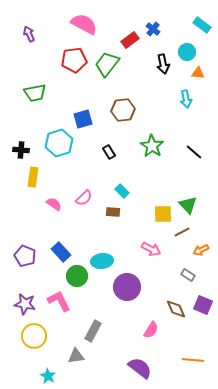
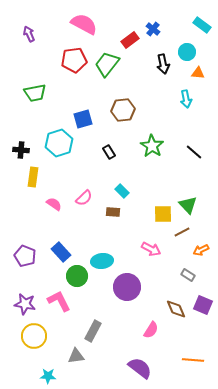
cyan star at (48, 376): rotated 28 degrees counterclockwise
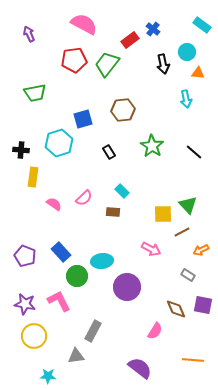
purple square at (203, 305): rotated 12 degrees counterclockwise
pink semicircle at (151, 330): moved 4 px right, 1 px down
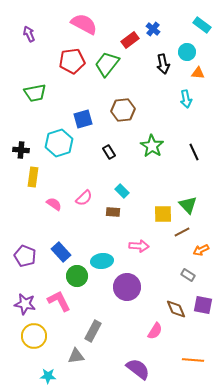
red pentagon at (74, 60): moved 2 px left, 1 px down
black line at (194, 152): rotated 24 degrees clockwise
pink arrow at (151, 249): moved 12 px left, 3 px up; rotated 24 degrees counterclockwise
purple semicircle at (140, 368): moved 2 px left, 1 px down
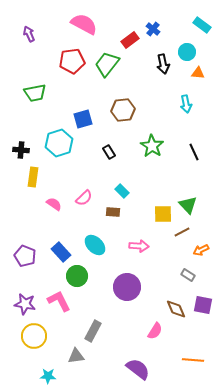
cyan arrow at (186, 99): moved 5 px down
cyan ellipse at (102, 261): moved 7 px left, 16 px up; rotated 50 degrees clockwise
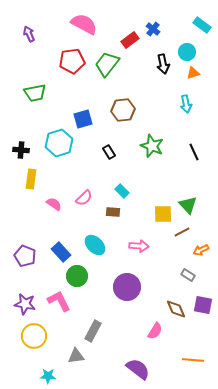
orange triangle at (198, 73): moved 5 px left; rotated 24 degrees counterclockwise
green star at (152, 146): rotated 10 degrees counterclockwise
yellow rectangle at (33, 177): moved 2 px left, 2 px down
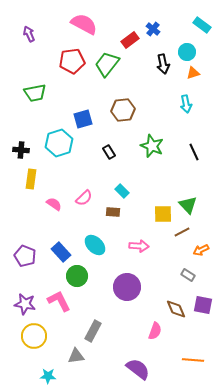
pink semicircle at (155, 331): rotated 12 degrees counterclockwise
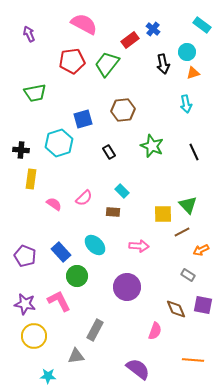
gray rectangle at (93, 331): moved 2 px right, 1 px up
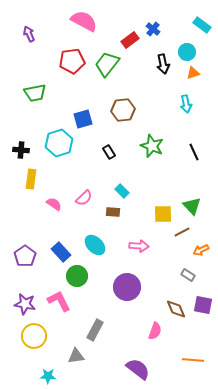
pink semicircle at (84, 24): moved 3 px up
green triangle at (188, 205): moved 4 px right, 1 px down
purple pentagon at (25, 256): rotated 15 degrees clockwise
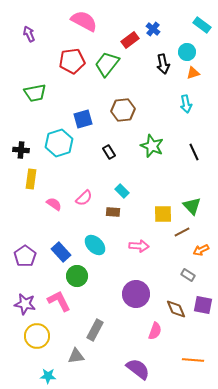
purple circle at (127, 287): moved 9 px right, 7 px down
yellow circle at (34, 336): moved 3 px right
